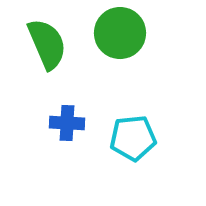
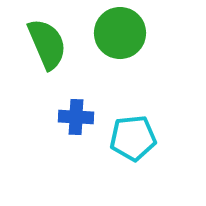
blue cross: moved 9 px right, 6 px up
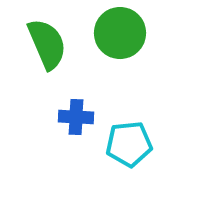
cyan pentagon: moved 4 px left, 6 px down
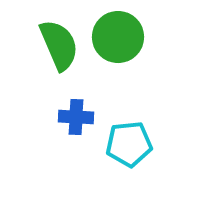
green circle: moved 2 px left, 4 px down
green semicircle: moved 12 px right, 1 px down
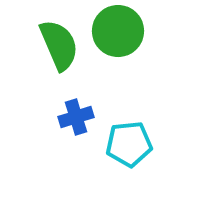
green circle: moved 6 px up
blue cross: rotated 20 degrees counterclockwise
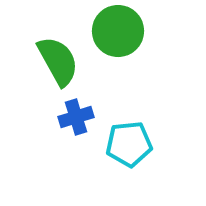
green semicircle: moved 1 px left, 16 px down; rotated 6 degrees counterclockwise
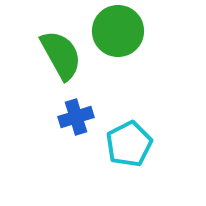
green semicircle: moved 3 px right, 6 px up
cyan pentagon: rotated 21 degrees counterclockwise
